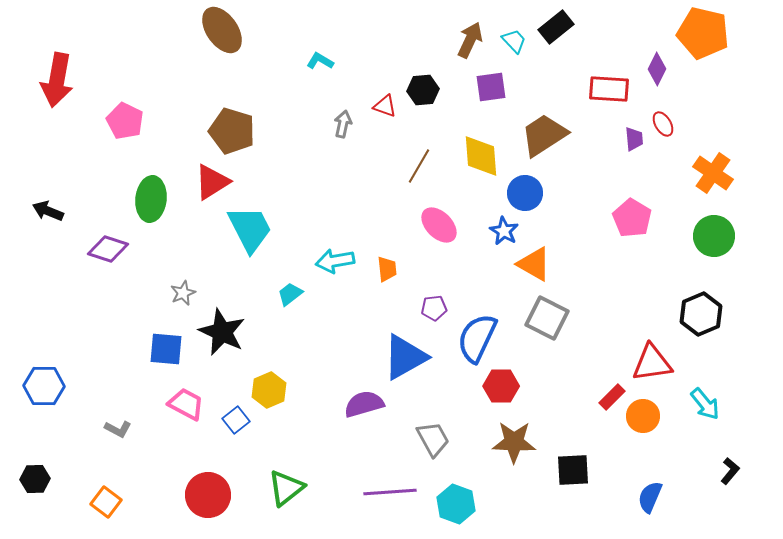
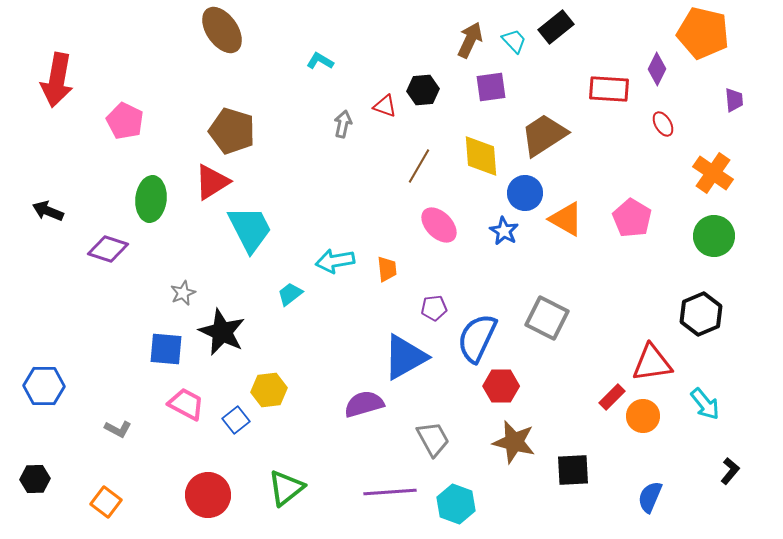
purple trapezoid at (634, 139): moved 100 px right, 39 px up
orange triangle at (534, 264): moved 32 px right, 45 px up
yellow hexagon at (269, 390): rotated 16 degrees clockwise
brown star at (514, 442): rotated 12 degrees clockwise
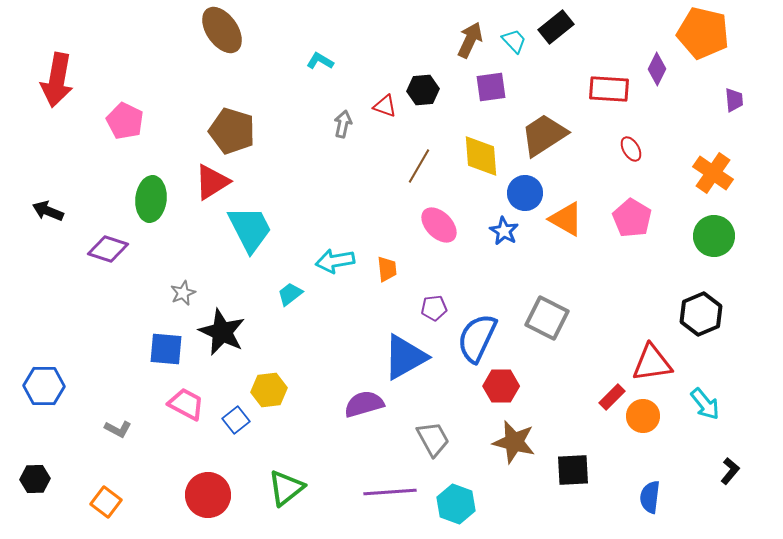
red ellipse at (663, 124): moved 32 px left, 25 px down
blue semicircle at (650, 497): rotated 16 degrees counterclockwise
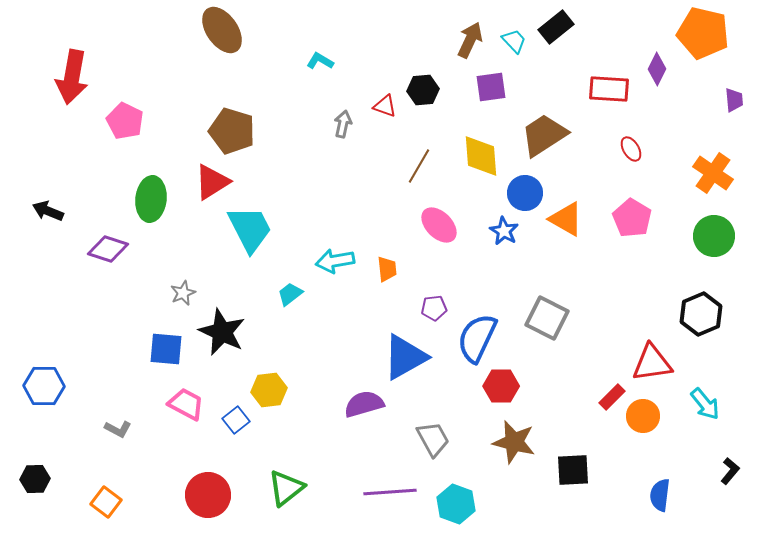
red arrow at (57, 80): moved 15 px right, 3 px up
blue semicircle at (650, 497): moved 10 px right, 2 px up
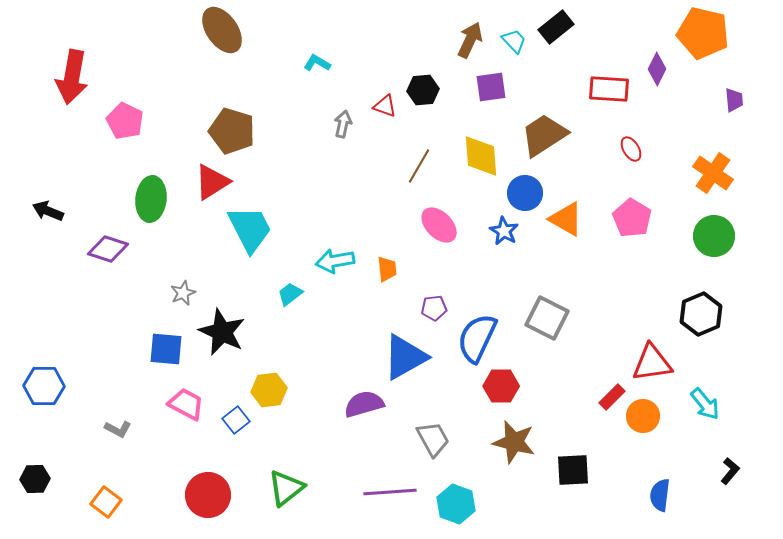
cyan L-shape at (320, 61): moved 3 px left, 2 px down
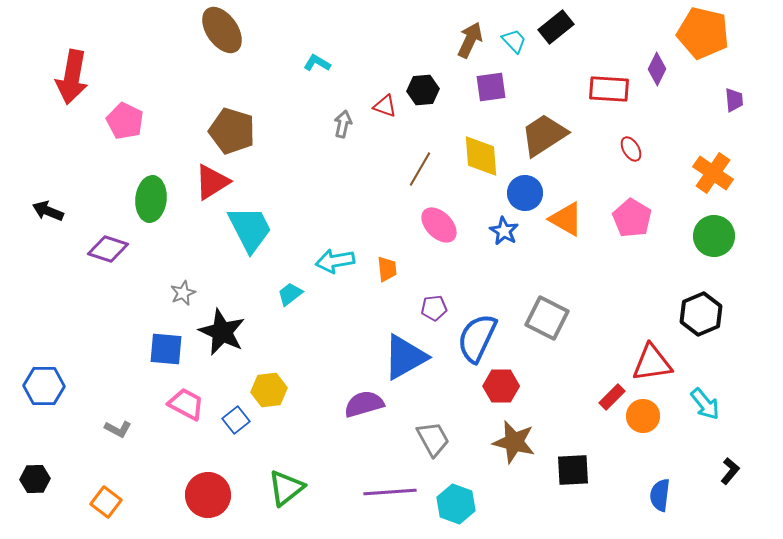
brown line at (419, 166): moved 1 px right, 3 px down
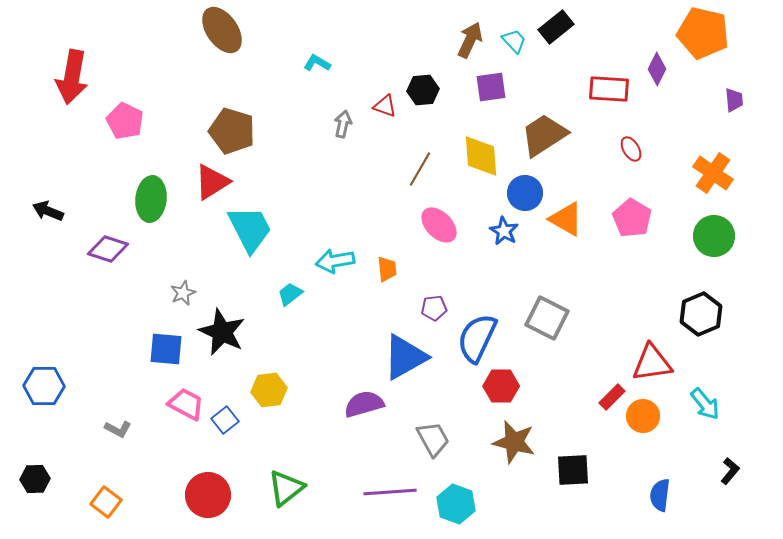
blue square at (236, 420): moved 11 px left
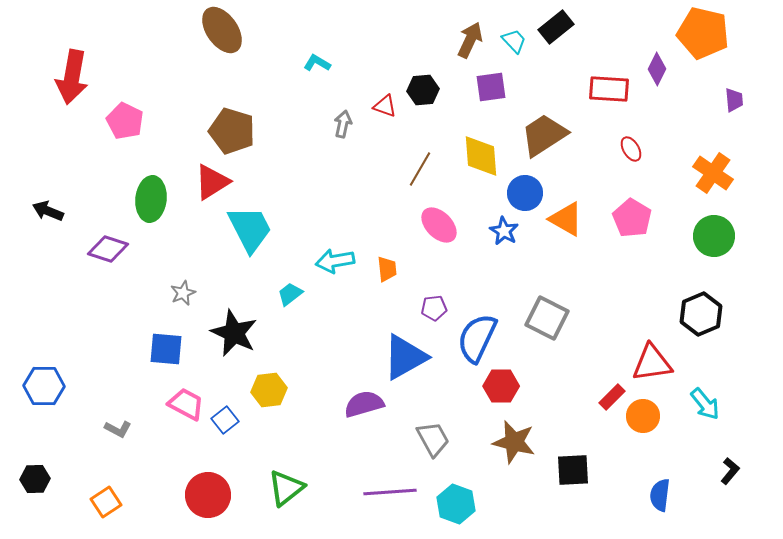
black star at (222, 332): moved 12 px right, 1 px down
orange square at (106, 502): rotated 20 degrees clockwise
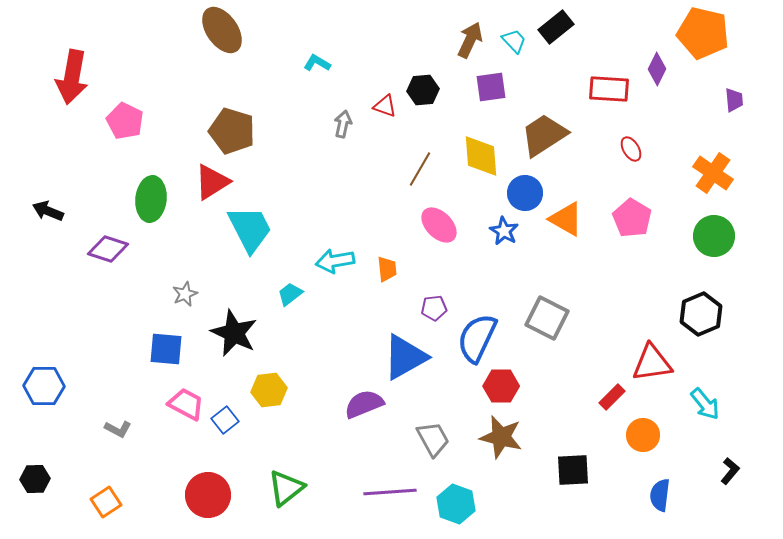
gray star at (183, 293): moved 2 px right, 1 px down
purple semicircle at (364, 404): rotated 6 degrees counterclockwise
orange circle at (643, 416): moved 19 px down
brown star at (514, 442): moved 13 px left, 5 px up
